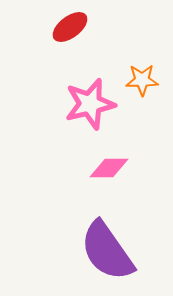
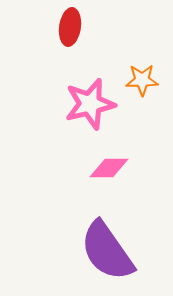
red ellipse: rotated 45 degrees counterclockwise
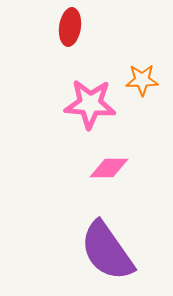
pink star: rotated 18 degrees clockwise
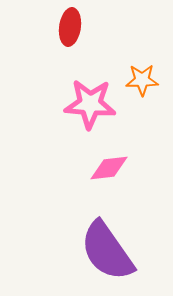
pink diamond: rotated 6 degrees counterclockwise
